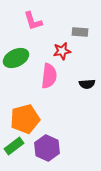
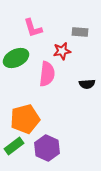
pink L-shape: moved 7 px down
pink semicircle: moved 2 px left, 2 px up
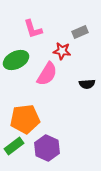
pink L-shape: moved 1 px down
gray rectangle: rotated 28 degrees counterclockwise
red star: rotated 18 degrees clockwise
green ellipse: moved 2 px down
pink semicircle: rotated 25 degrees clockwise
orange pentagon: rotated 8 degrees clockwise
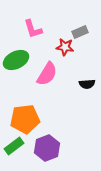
red star: moved 3 px right, 4 px up
purple hexagon: rotated 15 degrees clockwise
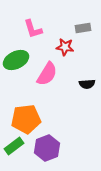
gray rectangle: moved 3 px right, 4 px up; rotated 14 degrees clockwise
orange pentagon: moved 1 px right
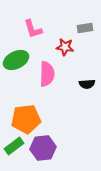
gray rectangle: moved 2 px right
pink semicircle: rotated 30 degrees counterclockwise
purple hexagon: moved 4 px left; rotated 15 degrees clockwise
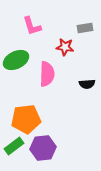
pink L-shape: moved 1 px left, 3 px up
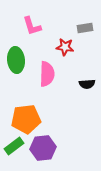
green ellipse: rotated 70 degrees counterclockwise
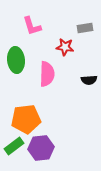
black semicircle: moved 2 px right, 4 px up
purple hexagon: moved 2 px left
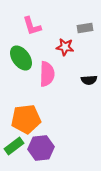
green ellipse: moved 5 px right, 2 px up; rotated 30 degrees counterclockwise
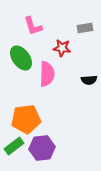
pink L-shape: moved 1 px right
red star: moved 3 px left, 1 px down
purple hexagon: moved 1 px right
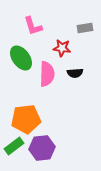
black semicircle: moved 14 px left, 7 px up
